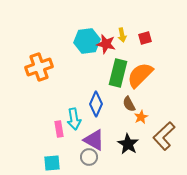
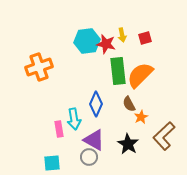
green rectangle: moved 2 px up; rotated 20 degrees counterclockwise
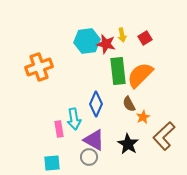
red square: rotated 16 degrees counterclockwise
orange star: moved 2 px right
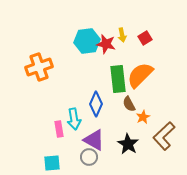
green rectangle: moved 8 px down
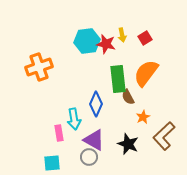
orange semicircle: moved 6 px right, 2 px up; rotated 8 degrees counterclockwise
brown semicircle: moved 1 px left, 7 px up
pink rectangle: moved 4 px down
black star: rotated 10 degrees counterclockwise
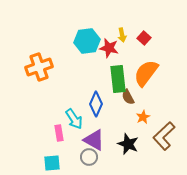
red square: moved 1 px left; rotated 16 degrees counterclockwise
red star: moved 3 px right, 4 px down
cyan arrow: rotated 25 degrees counterclockwise
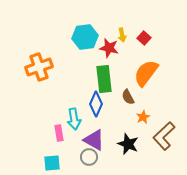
cyan hexagon: moved 2 px left, 4 px up
green rectangle: moved 14 px left
cyan arrow: rotated 25 degrees clockwise
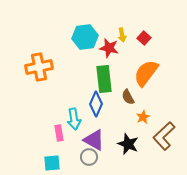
orange cross: rotated 8 degrees clockwise
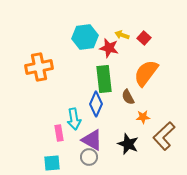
yellow arrow: rotated 120 degrees clockwise
orange star: rotated 24 degrees clockwise
purple triangle: moved 2 px left
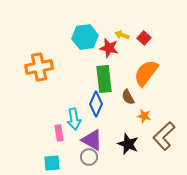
orange star: moved 1 px right, 1 px up; rotated 16 degrees clockwise
